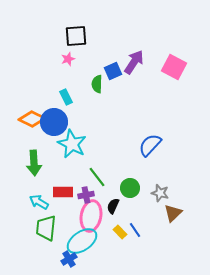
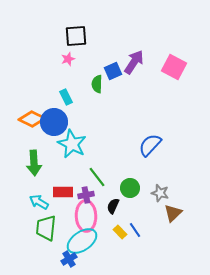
pink ellipse: moved 5 px left; rotated 12 degrees counterclockwise
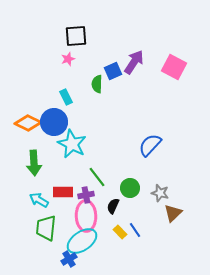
orange diamond: moved 4 px left, 4 px down
cyan arrow: moved 2 px up
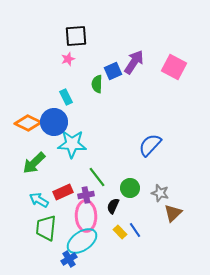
cyan star: rotated 24 degrees counterclockwise
green arrow: rotated 50 degrees clockwise
red rectangle: rotated 24 degrees counterclockwise
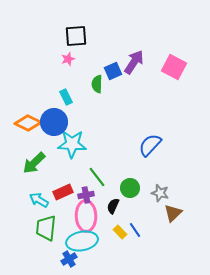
cyan ellipse: rotated 24 degrees clockwise
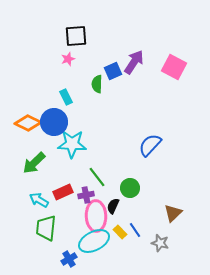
gray star: moved 50 px down
pink ellipse: moved 10 px right
cyan ellipse: moved 12 px right; rotated 16 degrees counterclockwise
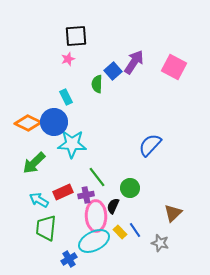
blue square: rotated 18 degrees counterclockwise
